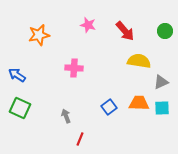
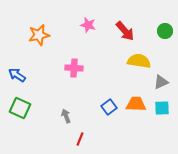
orange trapezoid: moved 3 px left, 1 px down
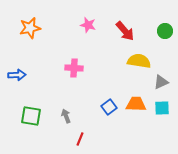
orange star: moved 9 px left, 7 px up
blue arrow: rotated 144 degrees clockwise
green square: moved 11 px right, 8 px down; rotated 15 degrees counterclockwise
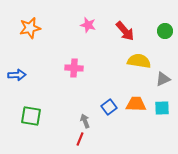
gray triangle: moved 2 px right, 3 px up
gray arrow: moved 19 px right, 5 px down
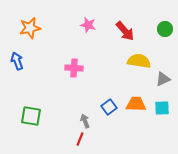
green circle: moved 2 px up
blue arrow: moved 14 px up; rotated 108 degrees counterclockwise
